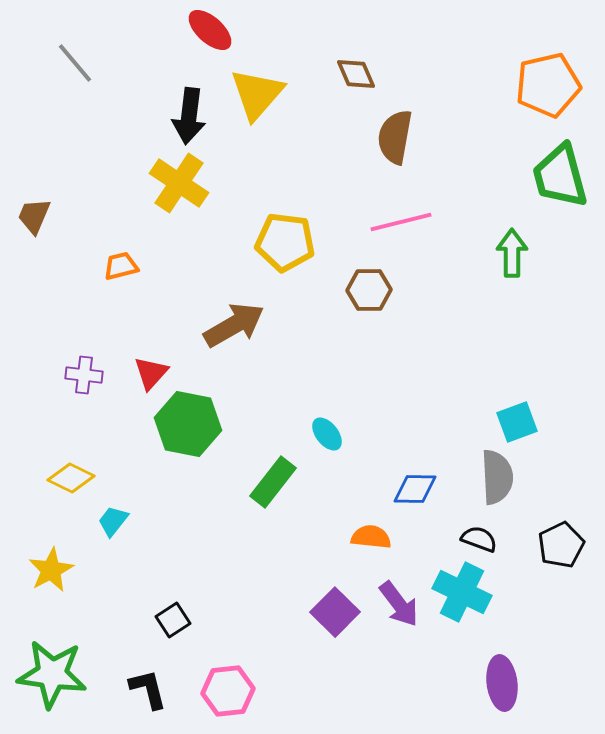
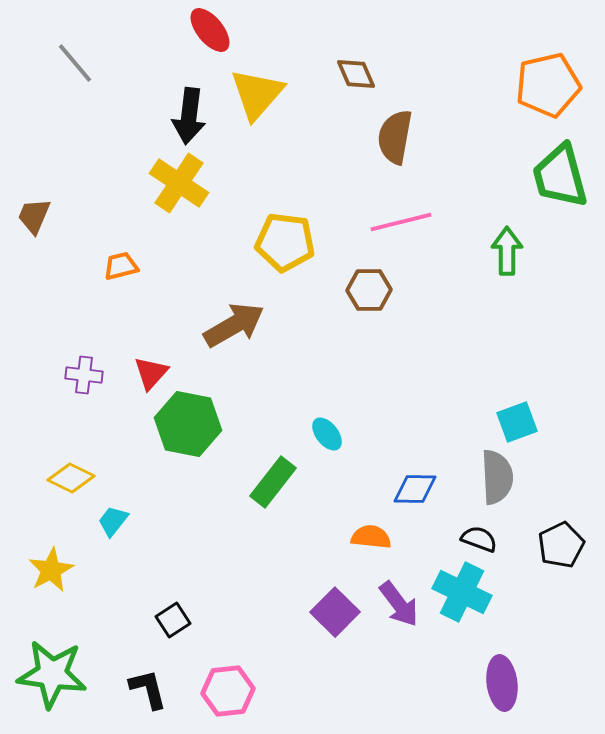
red ellipse: rotated 9 degrees clockwise
green arrow: moved 5 px left, 2 px up
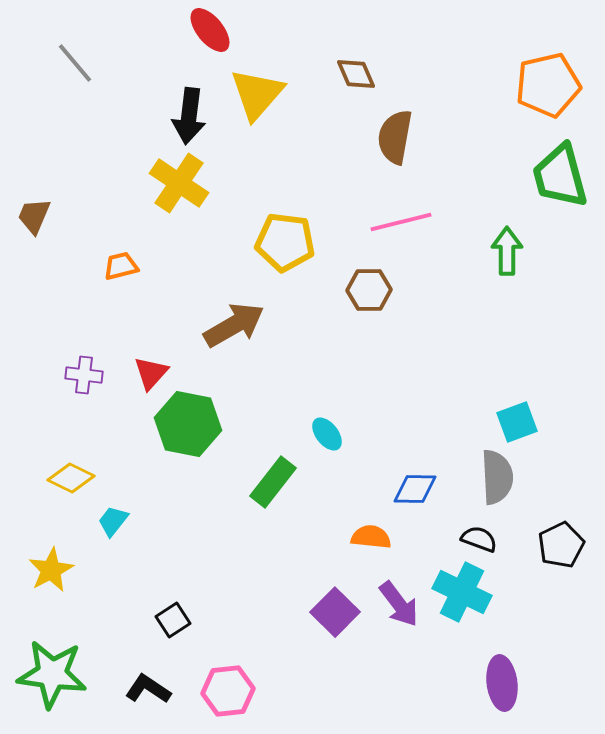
black L-shape: rotated 42 degrees counterclockwise
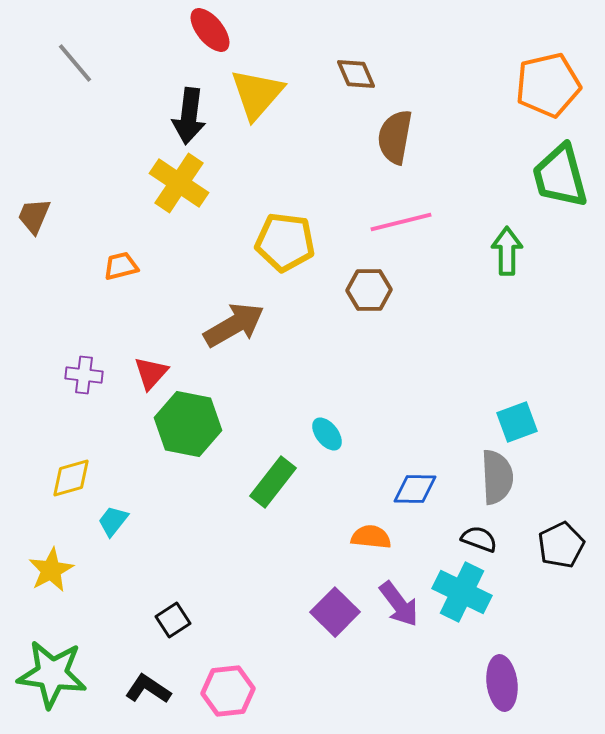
yellow diamond: rotated 42 degrees counterclockwise
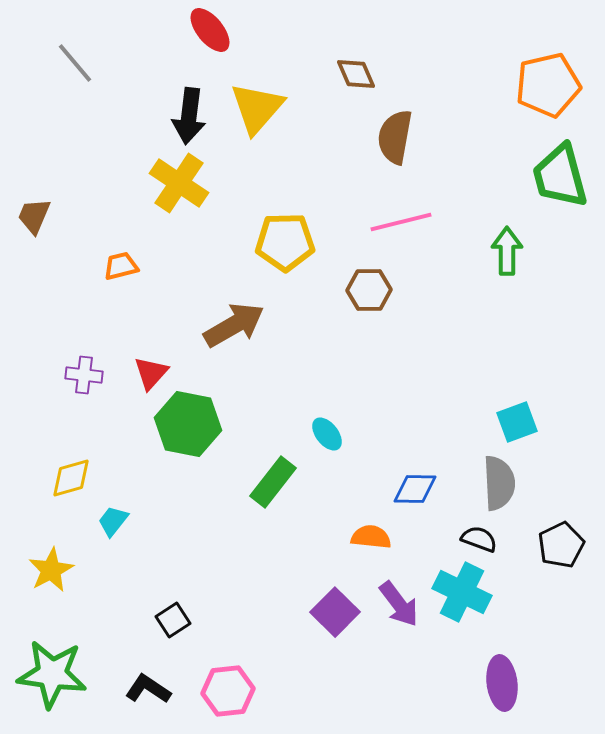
yellow triangle: moved 14 px down
yellow pentagon: rotated 8 degrees counterclockwise
gray semicircle: moved 2 px right, 6 px down
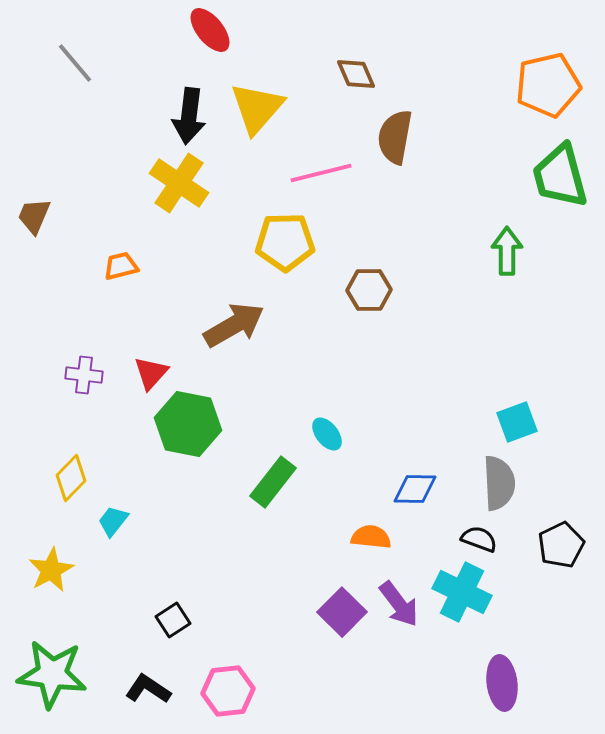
pink line: moved 80 px left, 49 px up
yellow diamond: rotated 30 degrees counterclockwise
purple square: moved 7 px right
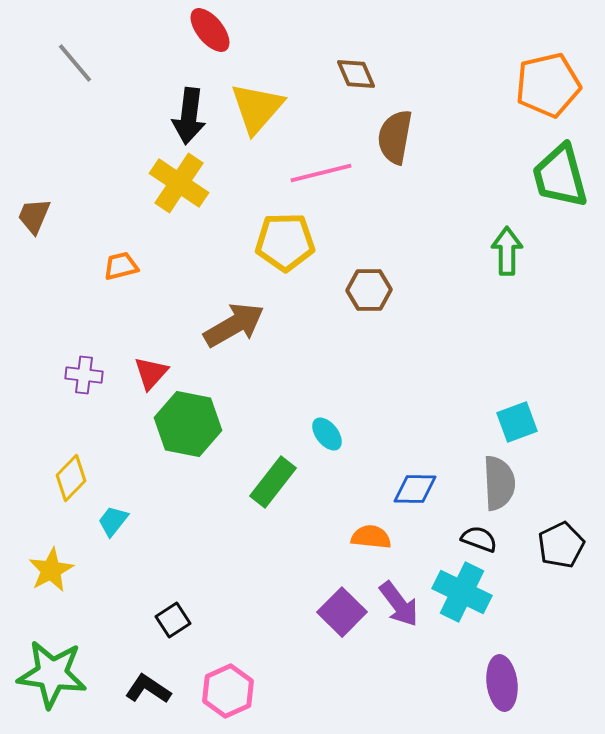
pink hexagon: rotated 18 degrees counterclockwise
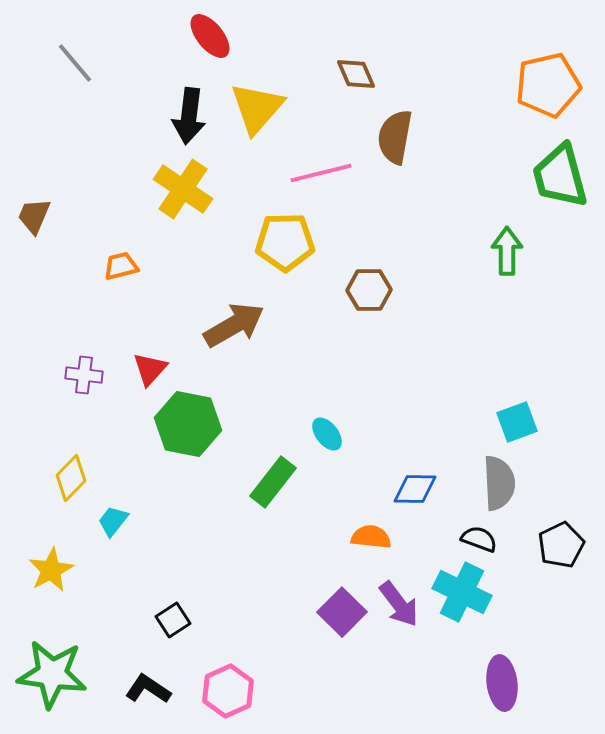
red ellipse: moved 6 px down
yellow cross: moved 4 px right, 6 px down
red triangle: moved 1 px left, 4 px up
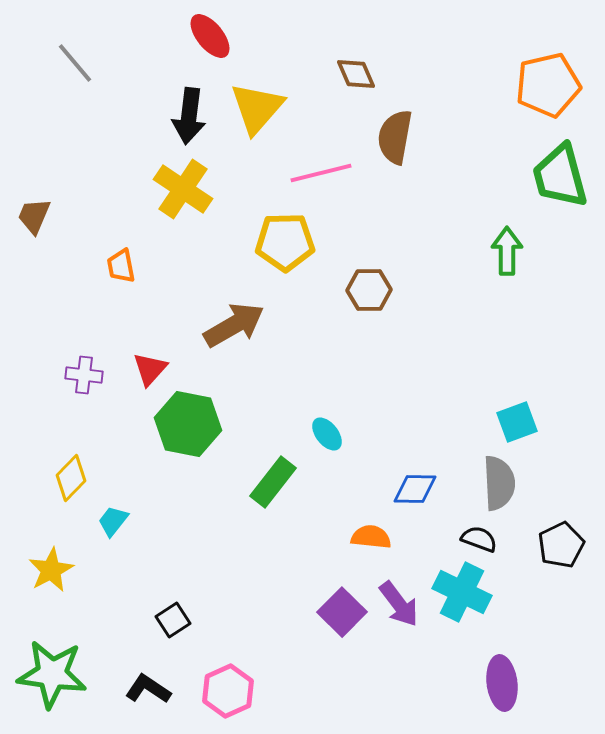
orange trapezoid: rotated 87 degrees counterclockwise
